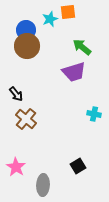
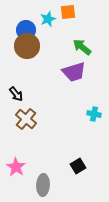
cyan star: moved 2 px left
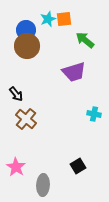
orange square: moved 4 px left, 7 px down
green arrow: moved 3 px right, 7 px up
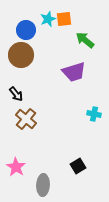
brown circle: moved 6 px left, 9 px down
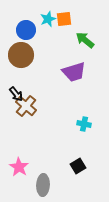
cyan cross: moved 10 px left, 10 px down
brown cross: moved 13 px up
pink star: moved 3 px right
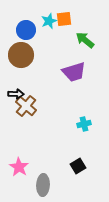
cyan star: moved 1 px right, 2 px down
black arrow: rotated 49 degrees counterclockwise
cyan cross: rotated 24 degrees counterclockwise
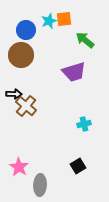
black arrow: moved 2 px left
gray ellipse: moved 3 px left
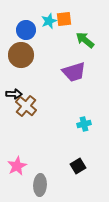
pink star: moved 2 px left, 1 px up; rotated 12 degrees clockwise
